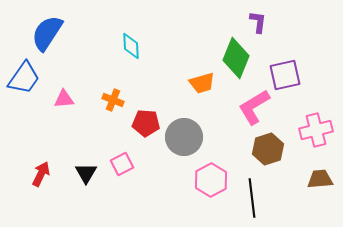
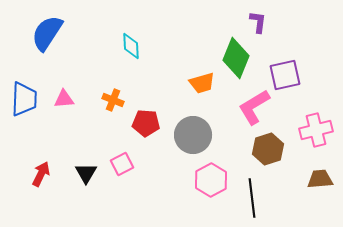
blue trapezoid: moved 21 px down; rotated 33 degrees counterclockwise
gray circle: moved 9 px right, 2 px up
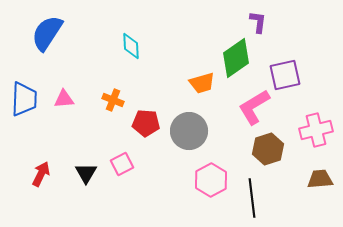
green diamond: rotated 33 degrees clockwise
gray circle: moved 4 px left, 4 px up
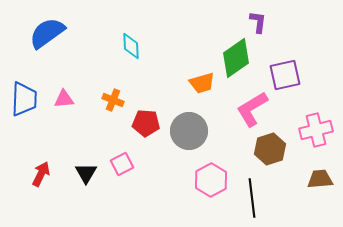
blue semicircle: rotated 21 degrees clockwise
pink L-shape: moved 2 px left, 2 px down
brown hexagon: moved 2 px right
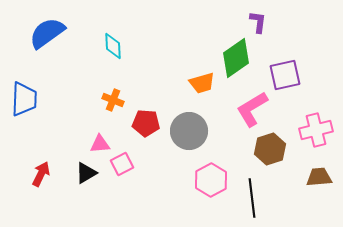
cyan diamond: moved 18 px left
pink triangle: moved 36 px right, 45 px down
black triangle: rotated 30 degrees clockwise
brown trapezoid: moved 1 px left, 2 px up
